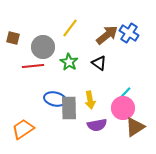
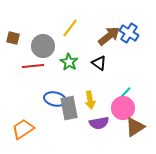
brown arrow: moved 2 px right, 1 px down
gray circle: moved 1 px up
gray rectangle: rotated 10 degrees counterclockwise
purple semicircle: moved 2 px right, 2 px up
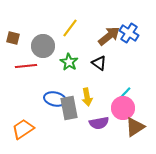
red line: moved 7 px left
yellow arrow: moved 3 px left, 3 px up
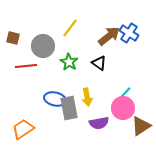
brown triangle: moved 6 px right, 1 px up
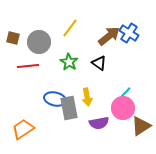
gray circle: moved 4 px left, 4 px up
red line: moved 2 px right
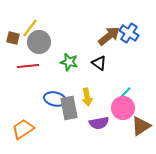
yellow line: moved 40 px left
green star: rotated 18 degrees counterclockwise
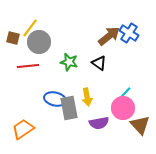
brown triangle: moved 1 px left, 1 px up; rotated 40 degrees counterclockwise
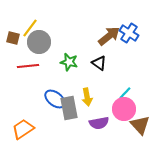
blue ellipse: rotated 25 degrees clockwise
pink circle: moved 1 px right, 1 px down
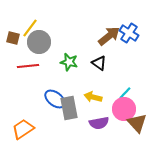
yellow arrow: moved 6 px right; rotated 114 degrees clockwise
brown triangle: moved 3 px left, 2 px up
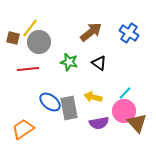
brown arrow: moved 18 px left, 4 px up
red line: moved 3 px down
blue ellipse: moved 5 px left, 3 px down
pink circle: moved 2 px down
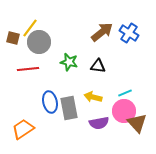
brown arrow: moved 11 px right
black triangle: moved 1 px left, 3 px down; rotated 28 degrees counterclockwise
cyan line: rotated 24 degrees clockwise
blue ellipse: rotated 40 degrees clockwise
